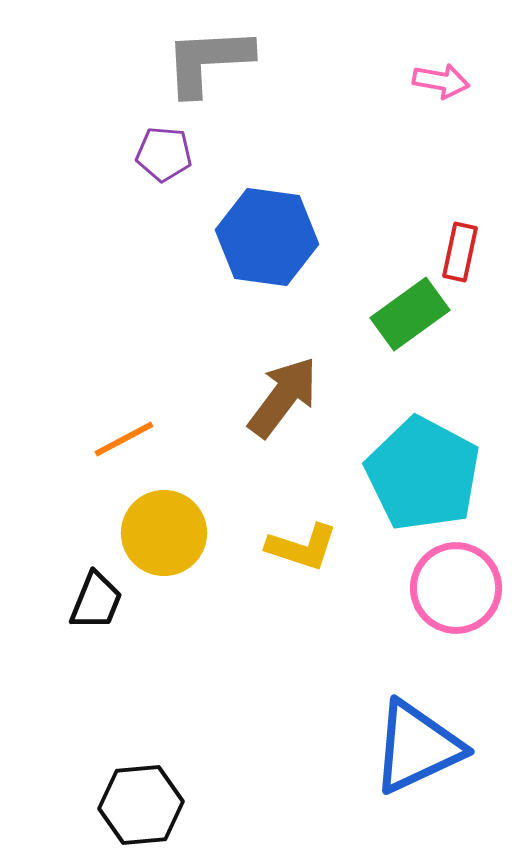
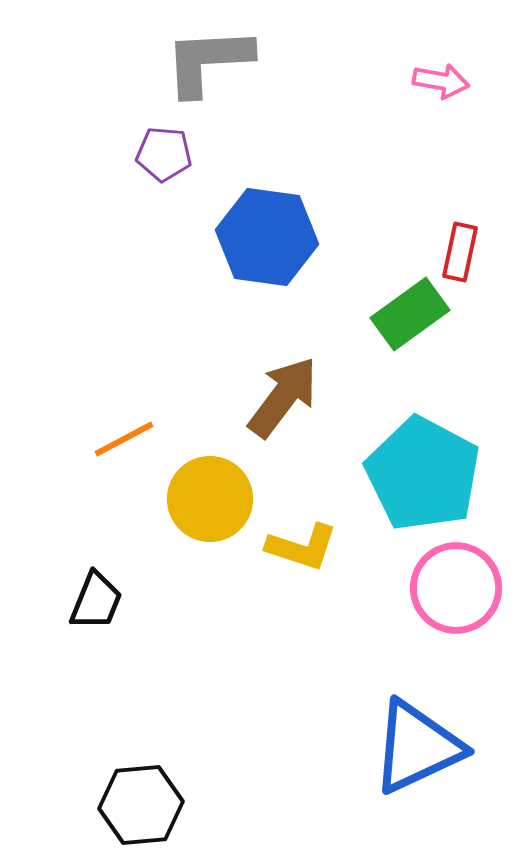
yellow circle: moved 46 px right, 34 px up
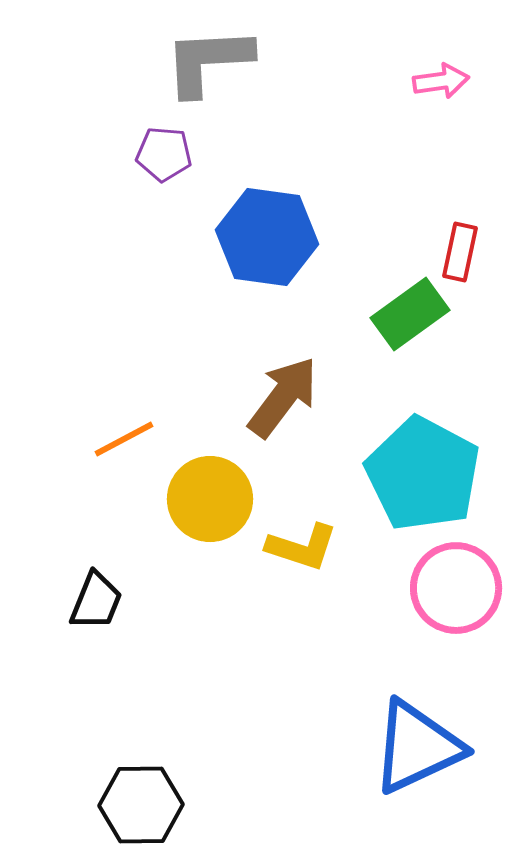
pink arrow: rotated 18 degrees counterclockwise
black hexagon: rotated 4 degrees clockwise
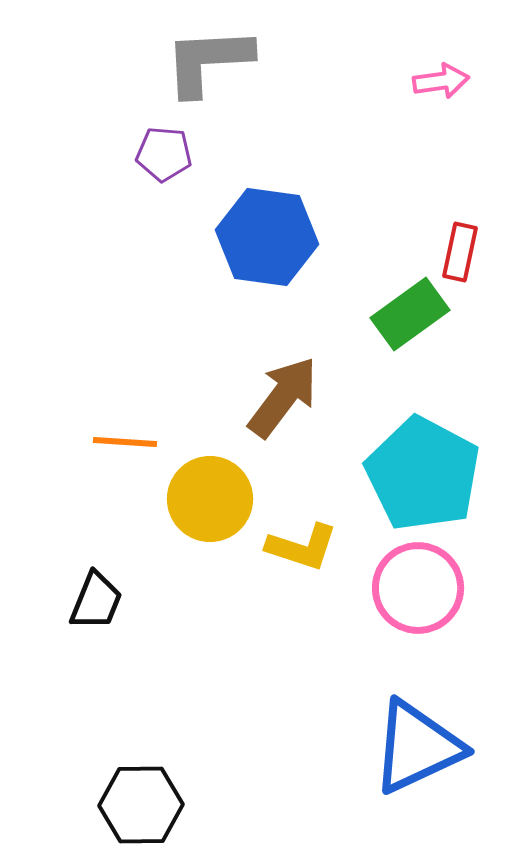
orange line: moved 1 px right, 3 px down; rotated 32 degrees clockwise
pink circle: moved 38 px left
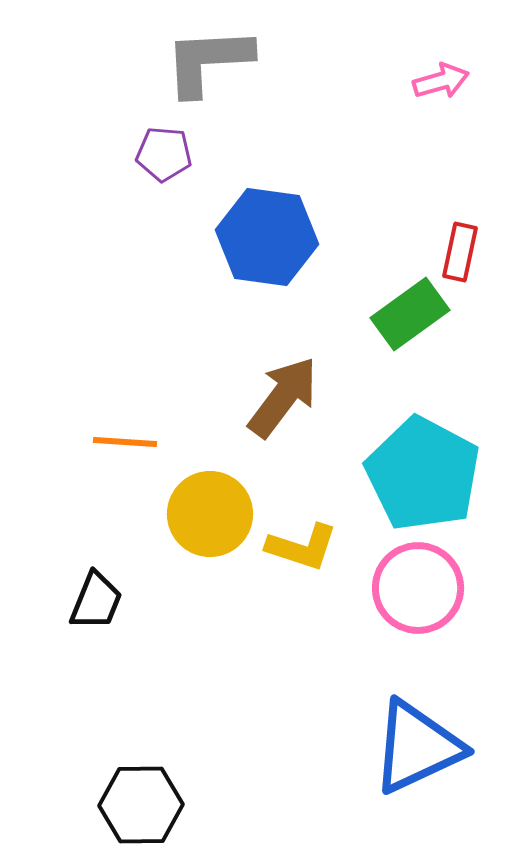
pink arrow: rotated 8 degrees counterclockwise
yellow circle: moved 15 px down
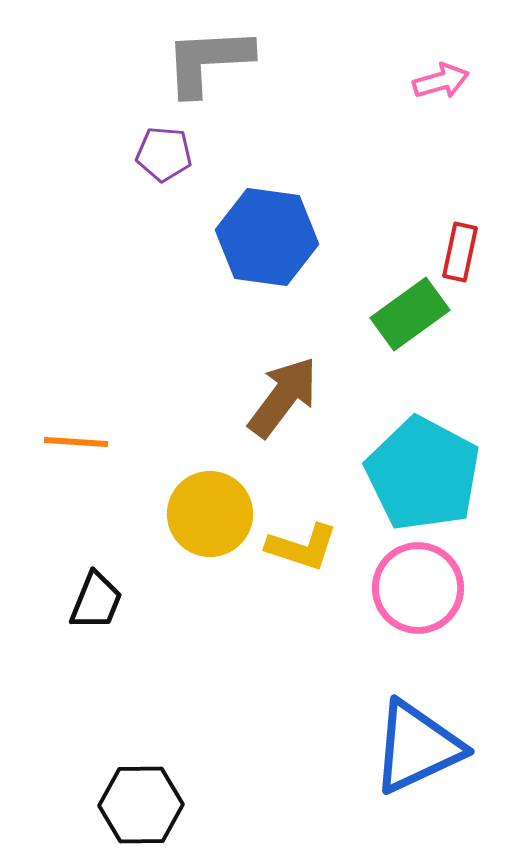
orange line: moved 49 px left
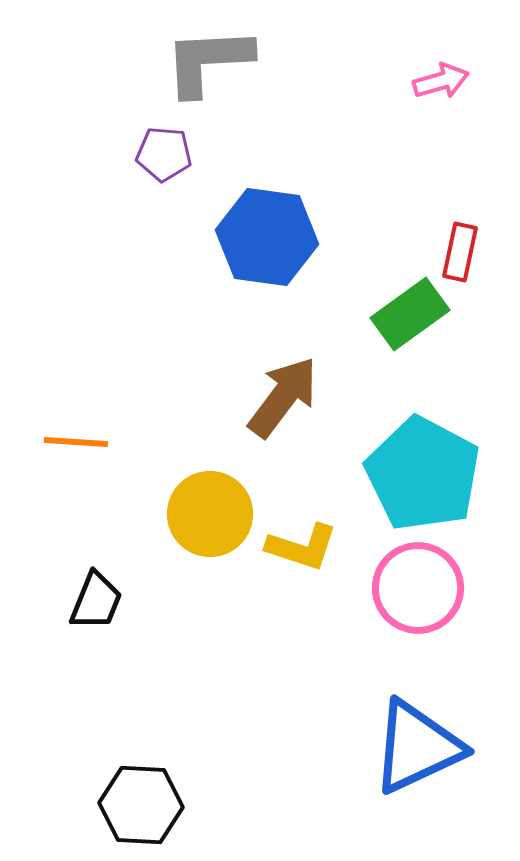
black hexagon: rotated 4 degrees clockwise
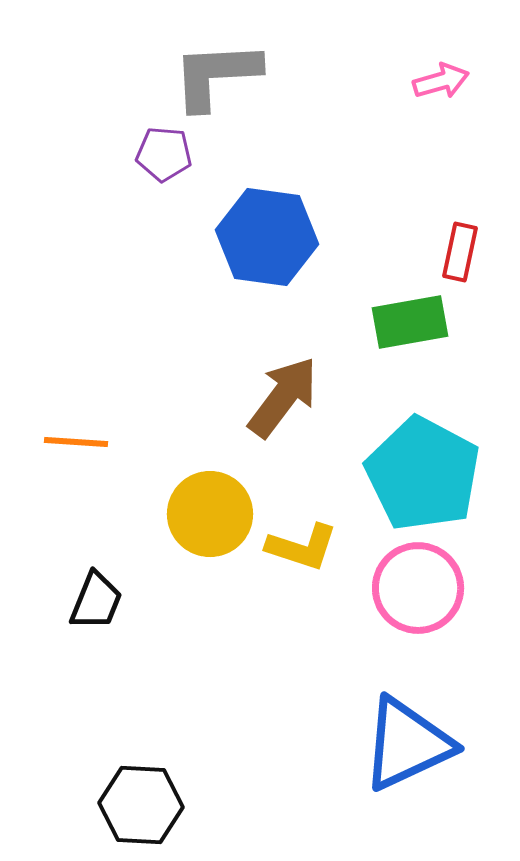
gray L-shape: moved 8 px right, 14 px down
green rectangle: moved 8 px down; rotated 26 degrees clockwise
blue triangle: moved 10 px left, 3 px up
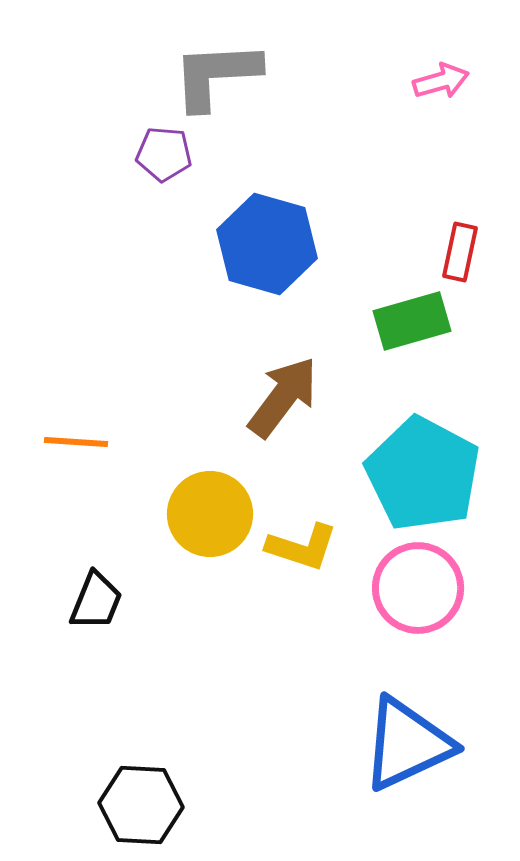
blue hexagon: moved 7 px down; rotated 8 degrees clockwise
green rectangle: moved 2 px right, 1 px up; rotated 6 degrees counterclockwise
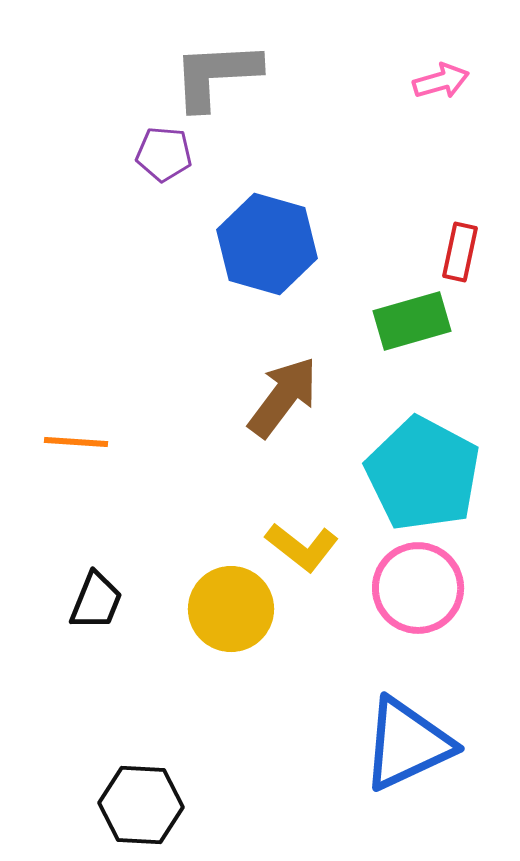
yellow circle: moved 21 px right, 95 px down
yellow L-shape: rotated 20 degrees clockwise
